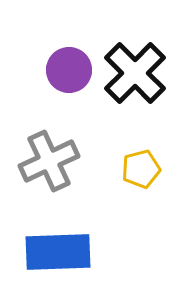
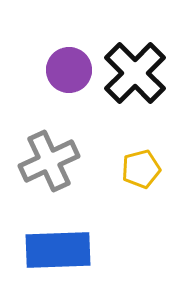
blue rectangle: moved 2 px up
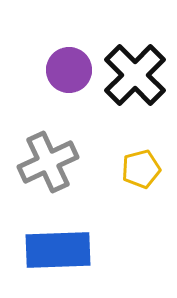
black cross: moved 2 px down
gray cross: moved 1 px left, 1 px down
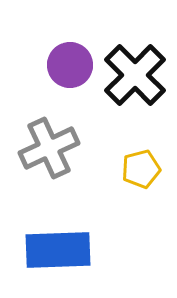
purple circle: moved 1 px right, 5 px up
gray cross: moved 1 px right, 14 px up
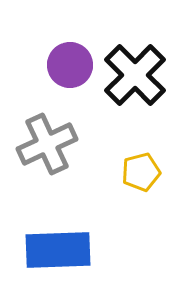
gray cross: moved 2 px left, 4 px up
yellow pentagon: moved 3 px down
